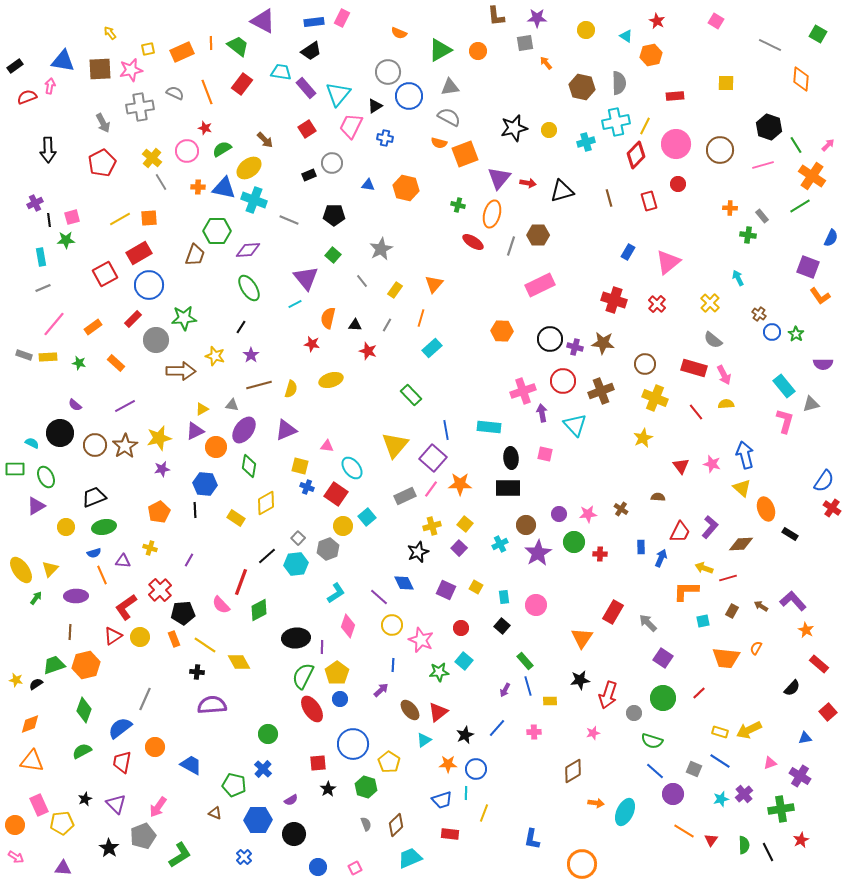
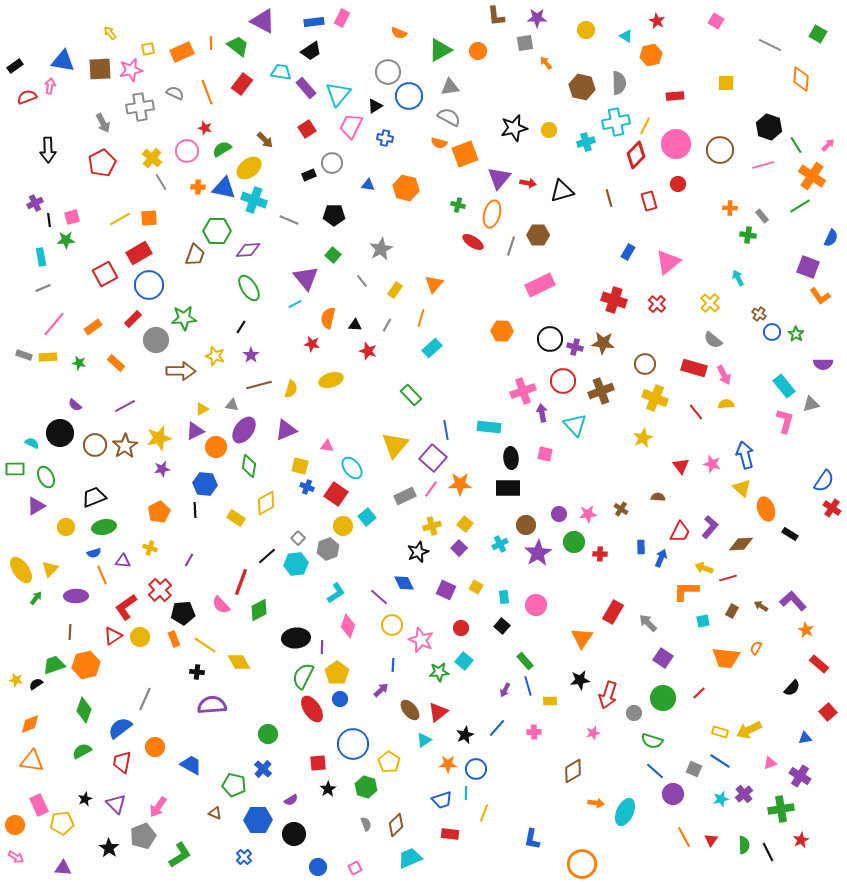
orange line at (684, 831): moved 6 px down; rotated 30 degrees clockwise
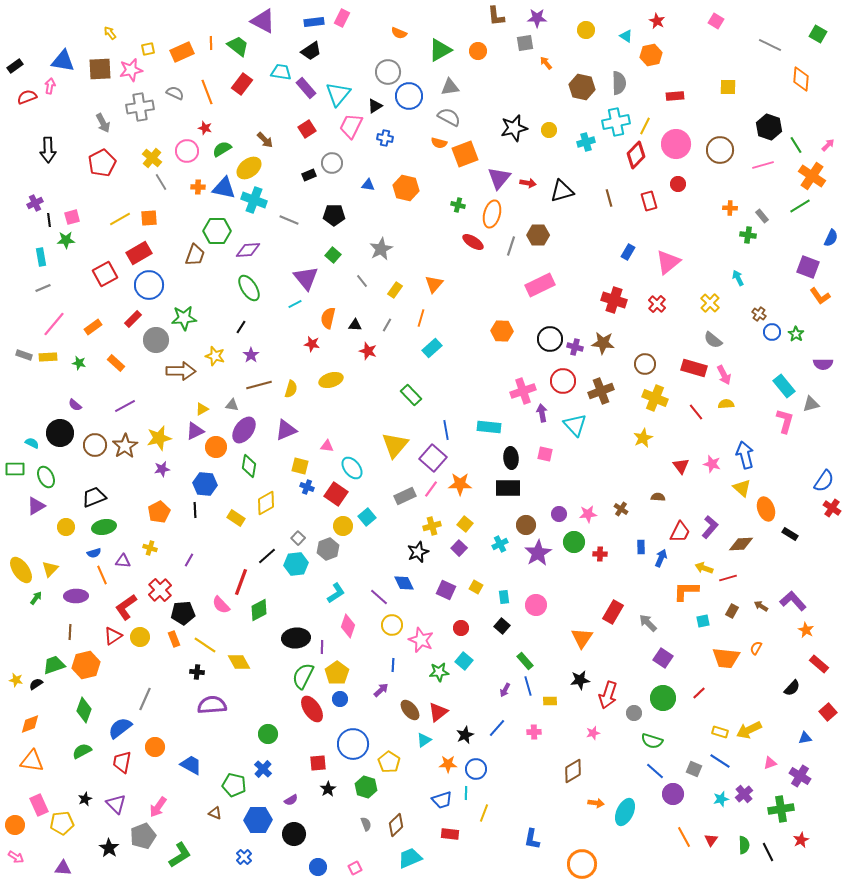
yellow square at (726, 83): moved 2 px right, 4 px down
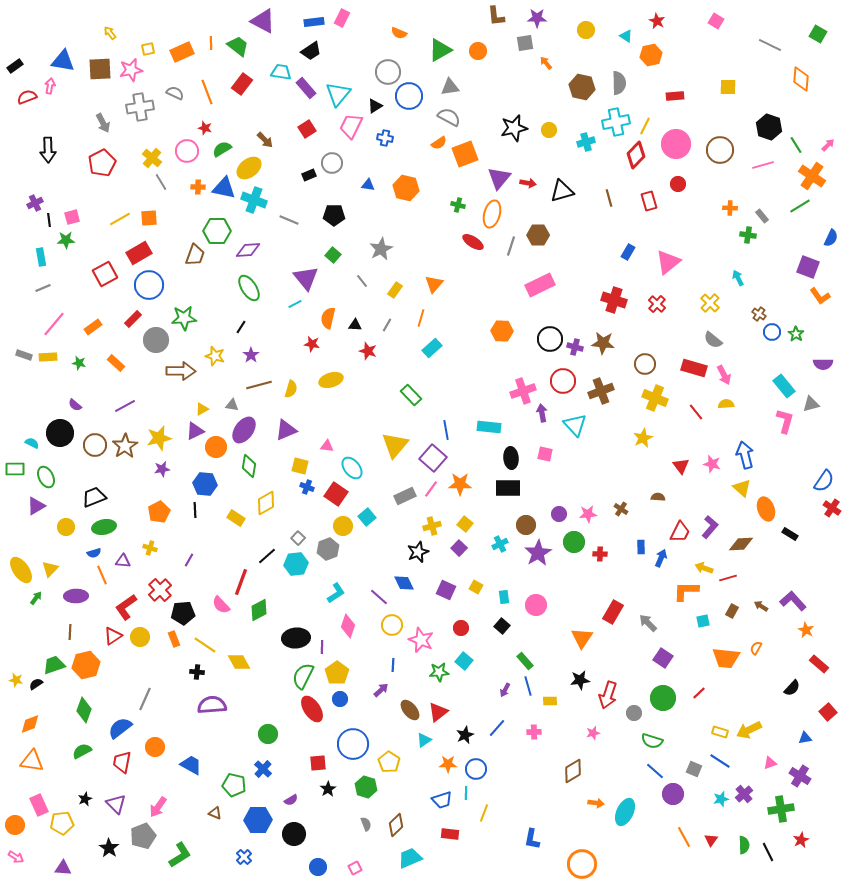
orange semicircle at (439, 143): rotated 49 degrees counterclockwise
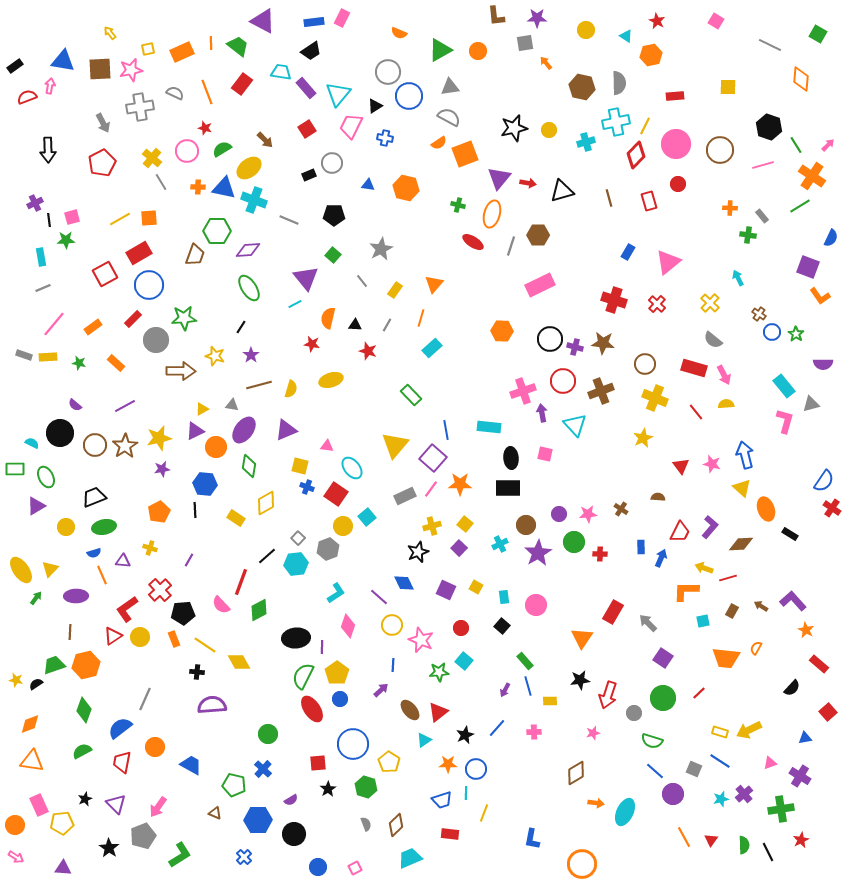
red L-shape at (126, 607): moved 1 px right, 2 px down
brown diamond at (573, 771): moved 3 px right, 2 px down
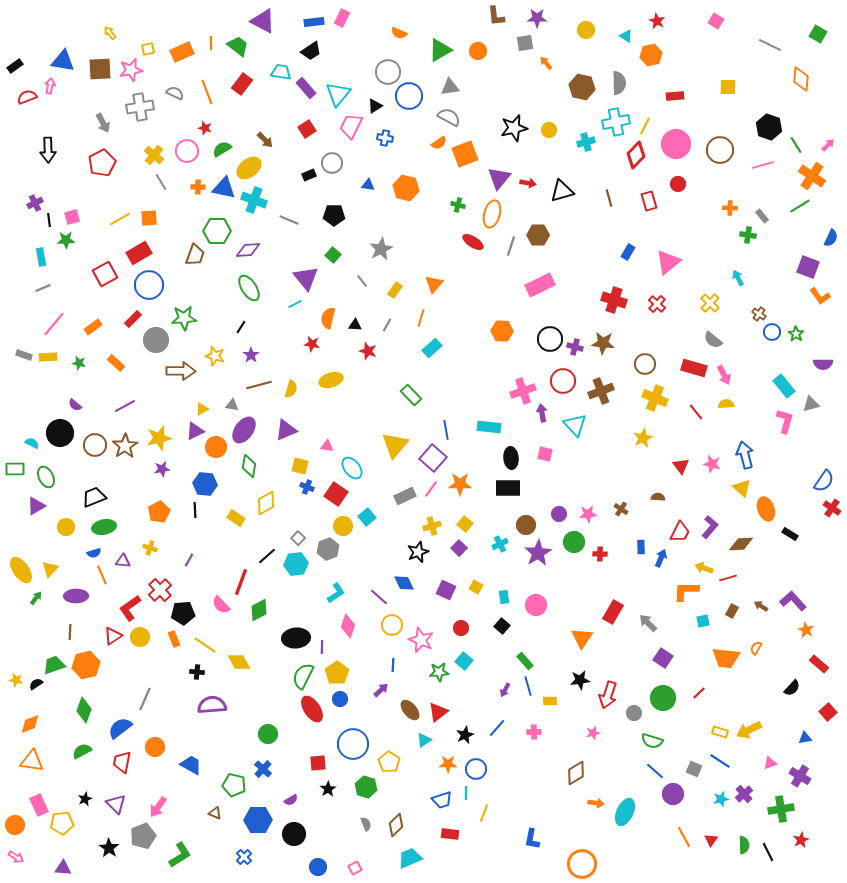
yellow cross at (152, 158): moved 2 px right, 3 px up
red L-shape at (127, 609): moved 3 px right, 1 px up
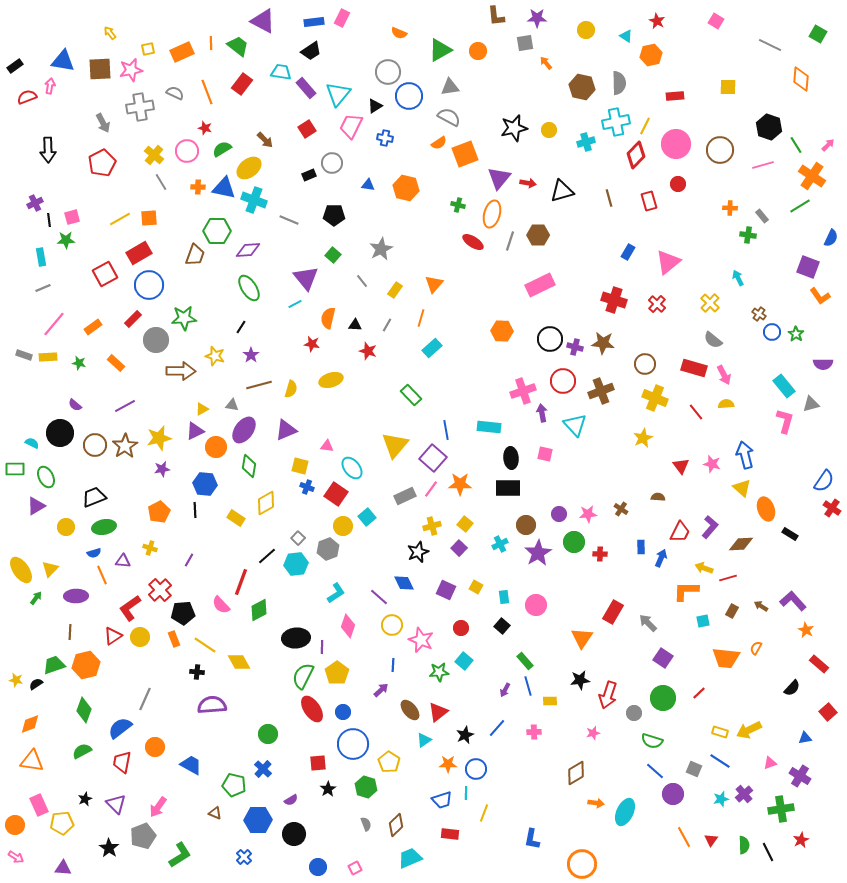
gray line at (511, 246): moved 1 px left, 5 px up
blue circle at (340, 699): moved 3 px right, 13 px down
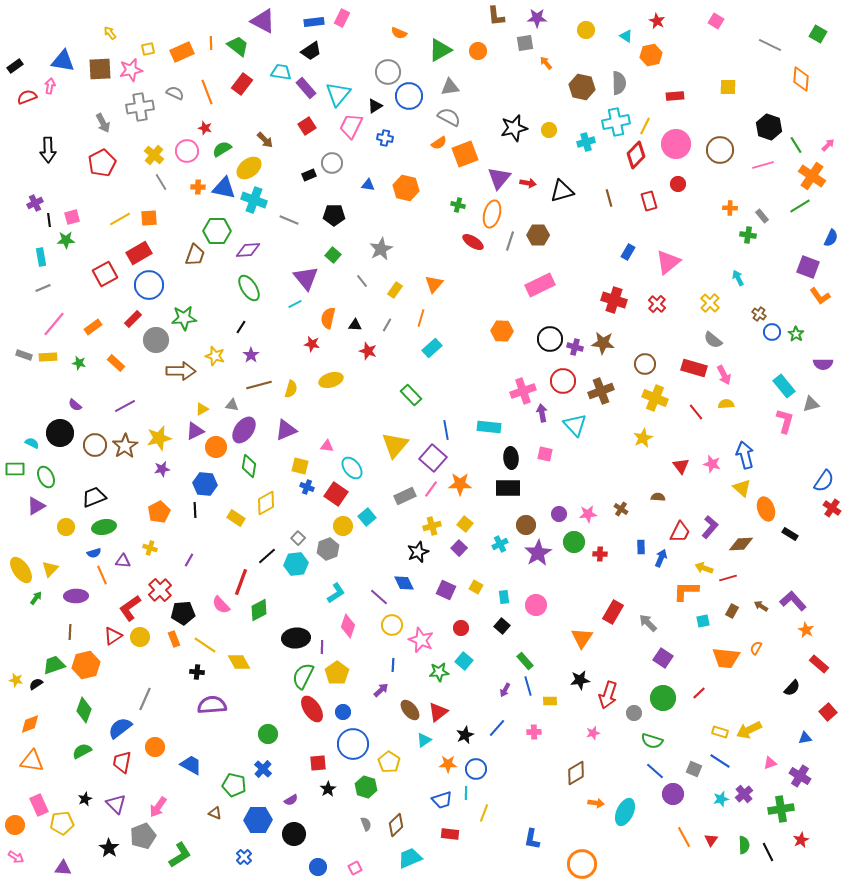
red square at (307, 129): moved 3 px up
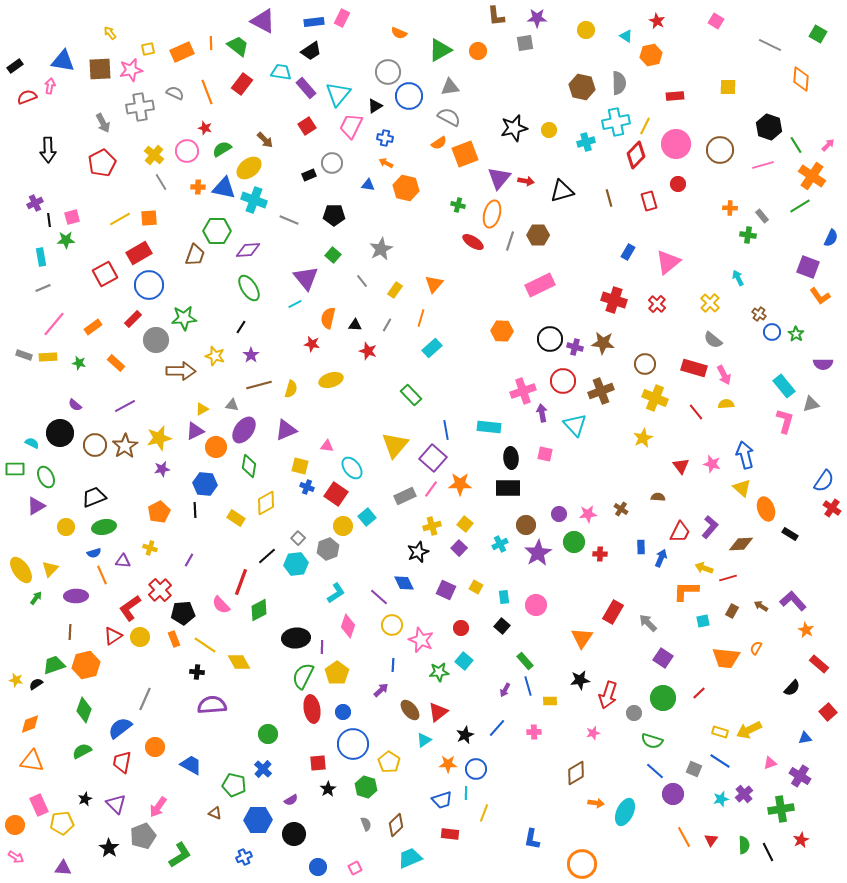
orange arrow at (546, 63): moved 160 px left, 100 px down; rotated 24 degrees counterclockwise
red arrow at (528, 183): moved 2 px left, 2 px up
red ellipse at (312, 709): rotated 24 degrees clockwise
blue cross at (244, 857): rotated 21 degrees clockwise
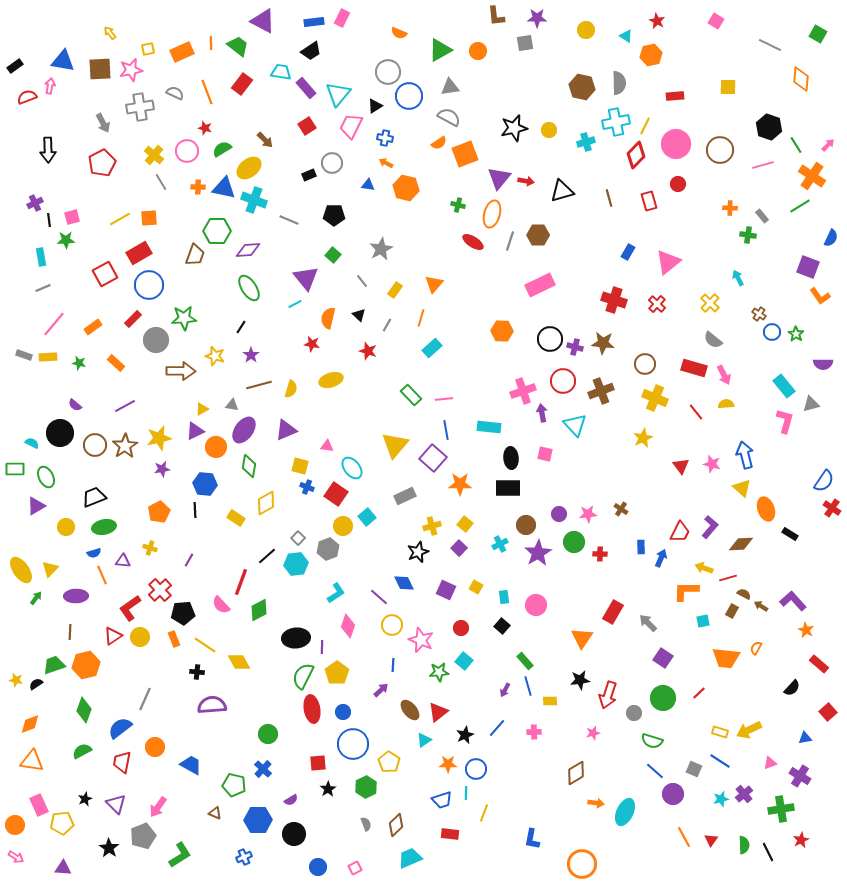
black triangle at (355, 325): moved 4 px right, 10 px up; rotated 40 degrees clockwise
pink line at (431, 489): moved 13 px right, 90 px up; rotated 48 degrees clockwise
brown semicircle at (658, 497): moved 86 px right, 97 px down; rotated 24 degrees clockwise
green hexagon at (366, 787): rotated 15 degrees clockwise
